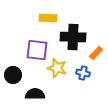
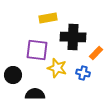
yellow rectangle: rotated 12 degrees counterclockwise
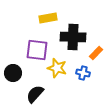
black circle: moved 2 px up
black semicircle: rotated 48 degrees counterclockwise
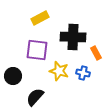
yellow rectangle: moved 8 px left; rotated 18 degrees counterclockwise
orange rectangle: rotated 72 degrees counterclockwise
yellow star: moved 2 px right, 3 px down
black circle: moved 3 px down
black semicircle: moved 3 px down
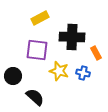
black cross: moved 1 px left
black semicircle: rotated 90 degrees clockwise
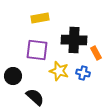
yellow rectangle: rotated 18 degrees clockwise
black cross: moved 2 px right, 3 px down
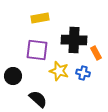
black semicircle: moved 3 px right, 2 px down
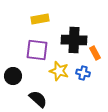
yellow rectangle: moved 1 px down
orange rectangle: moved 1 px left
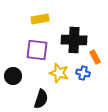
orange rectangle: moved 4 px down
yellow star: moved 2 px down
black semicircle: moved 3 px right; rotated 66 degrees clockwise
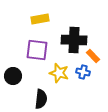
orange rectangle: moved 2 px left, 1 px up; rotated 16 degrees counterclockwise
blue cross: moved 1 px up
black semicircle: rotated 12 degrees counterclockwise
